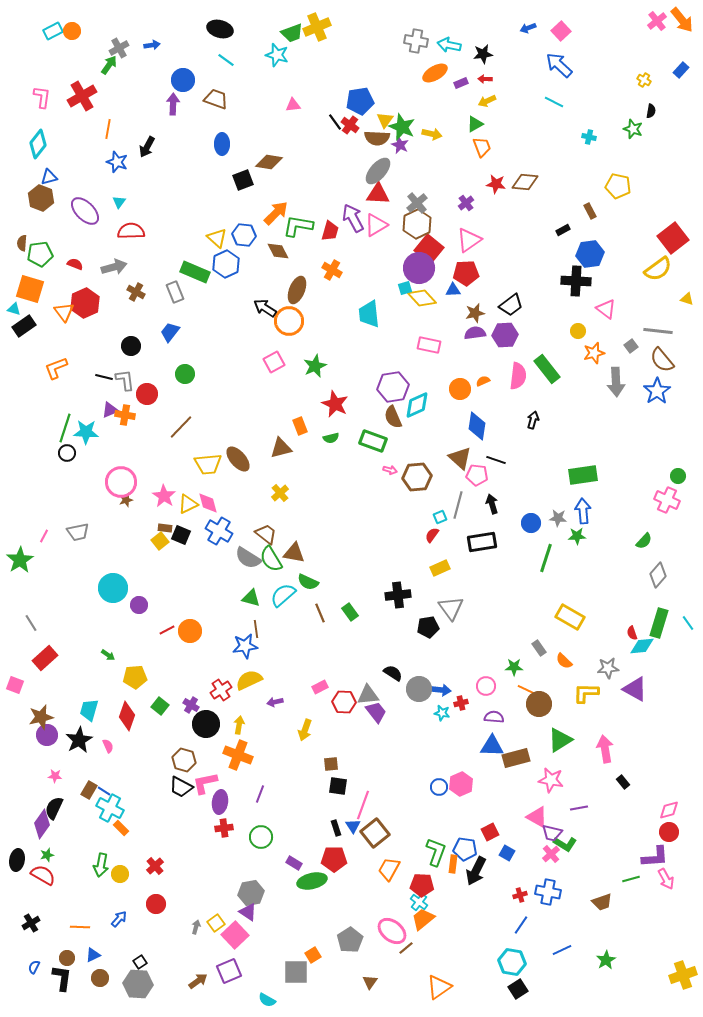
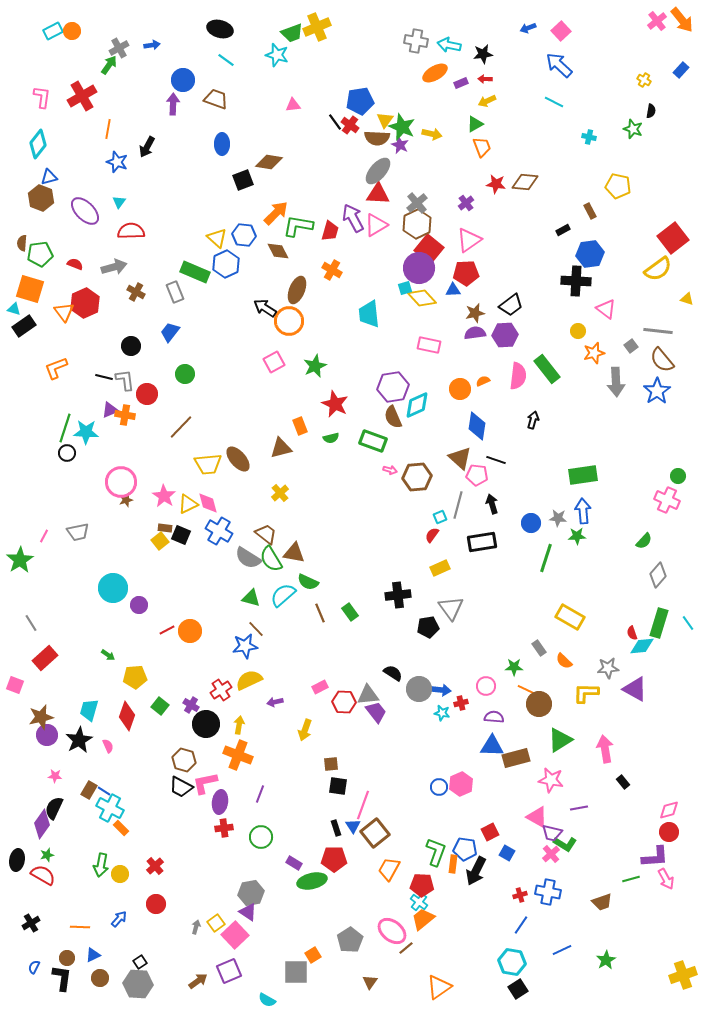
brown line at (256, 629): rotated 36 degrees counterclockwise
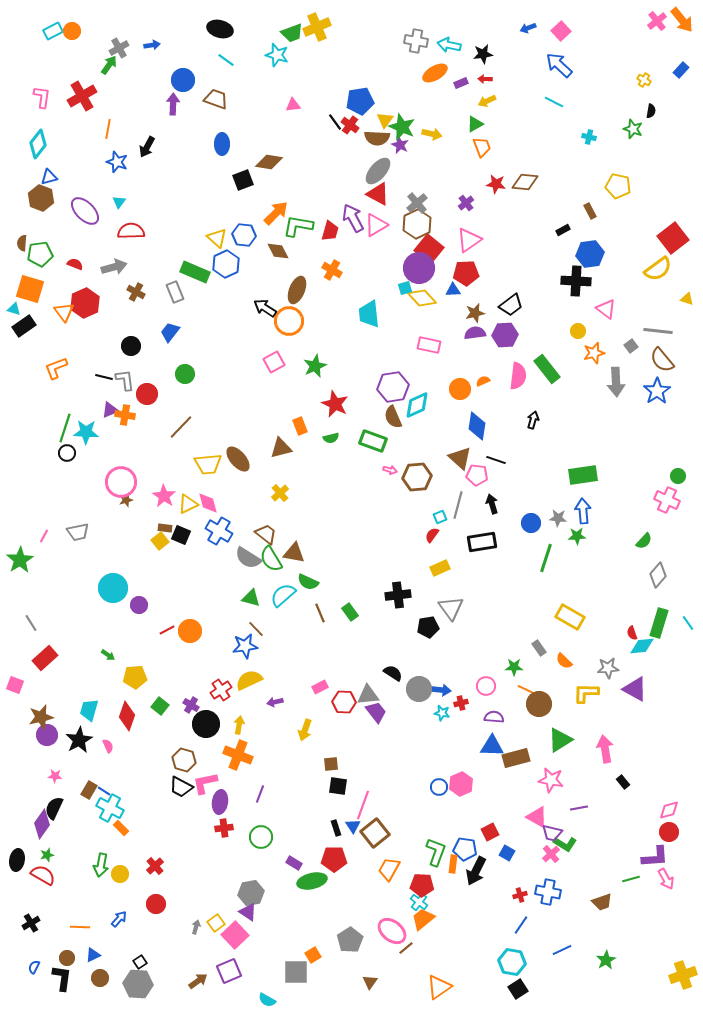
red triangle at (378, 194): rotated 25 degrees clockwise
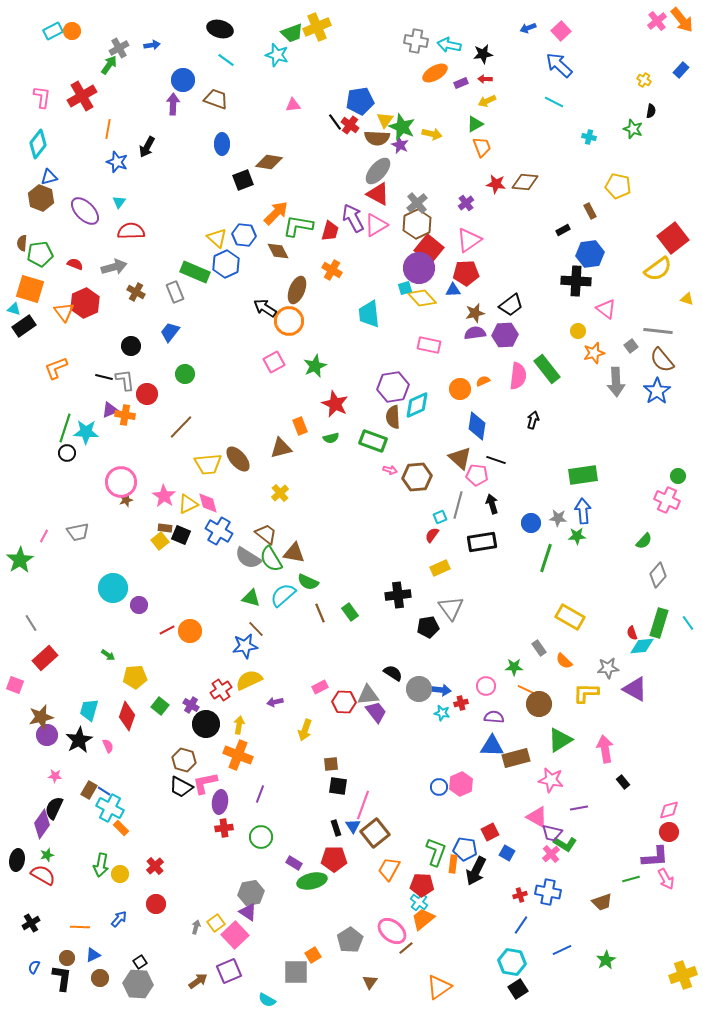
brown semicircle at (393, 417): rotated 20 degrees clockwise
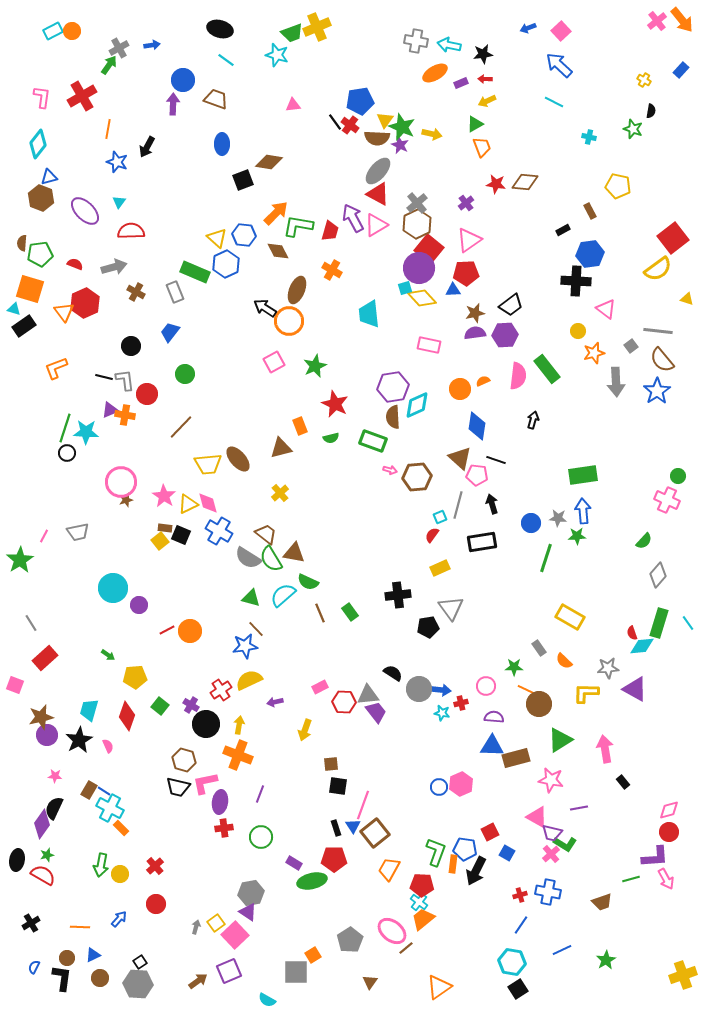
black trapezoid at (181, 787): moved 3 px left; rotated 15 degrees counterclockwise
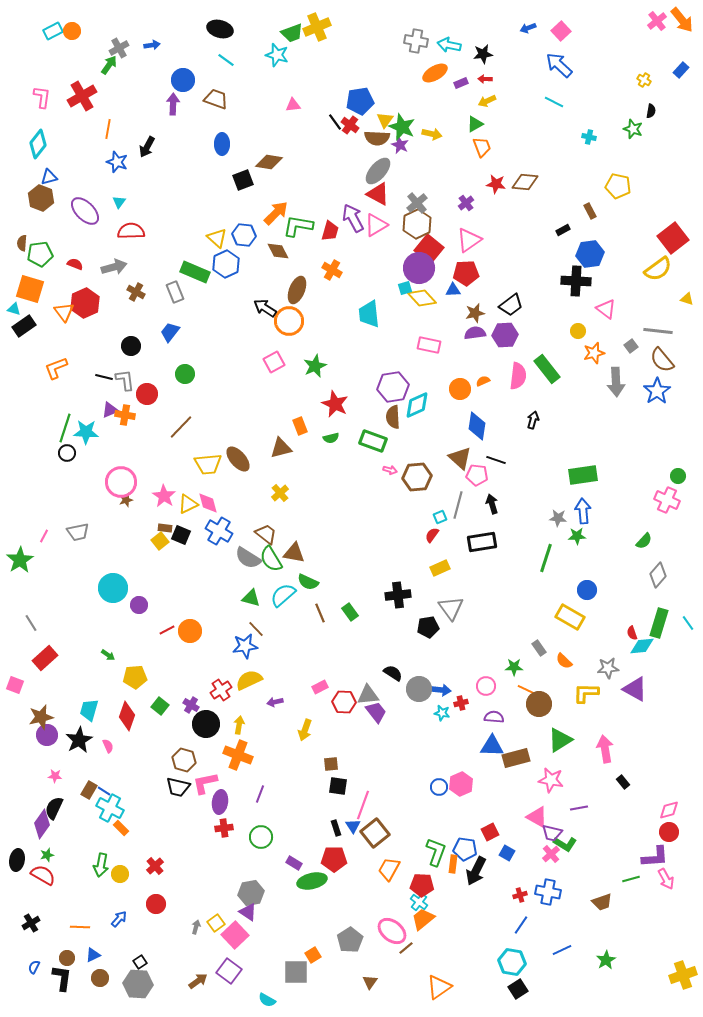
blue circle at (531, 523): moved 56 px right, 67 px down
purple square at (229, 971): rotated 30 degrees counterclockwise
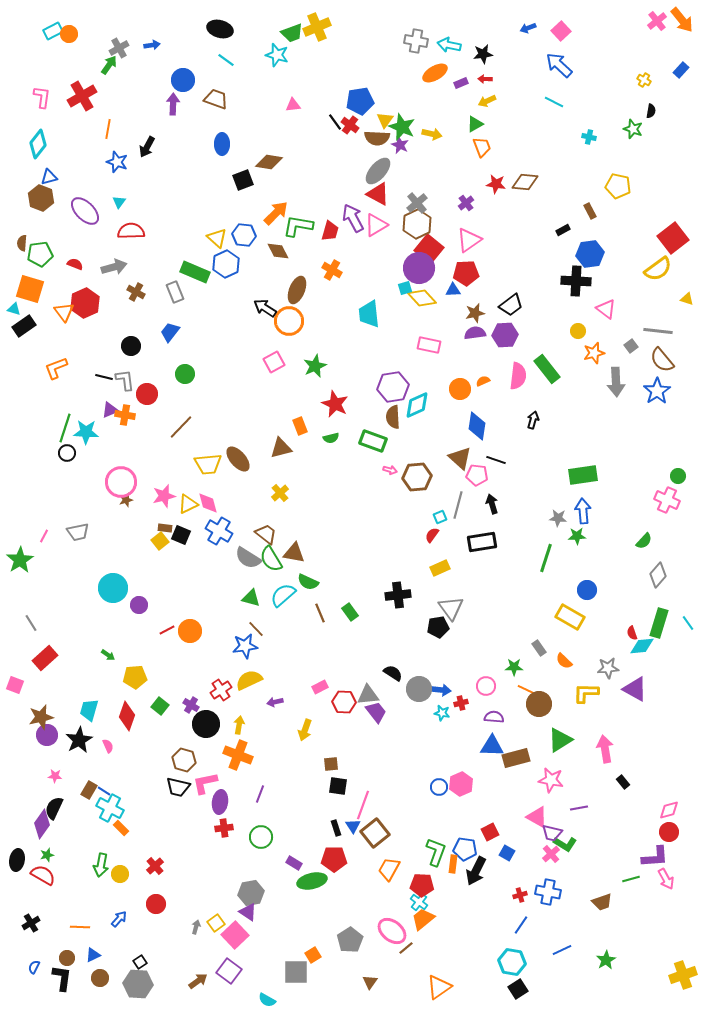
orange circle at (72, 31): moved 3 px left, 3 px down
pink star at (164, 496): rotated 25 degrees clockwise
black pentagon at (428, 627): moved 10 px right
